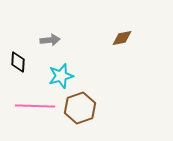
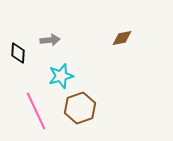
black diamond: moved 9 px up
pink line: moved 1 px right, 5 px down; rotated 63 degrees clockwise
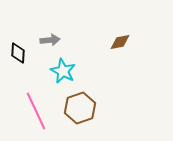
brown diamond: moved 2 px left, 4 px down
cyan star: moved 2 px right, 5 px up; rotated 30 degrees counterclockwise
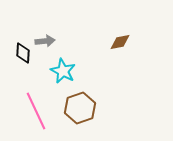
gray arrow: moved 5 px left, 1 px down
black diamond: moved 5 px right
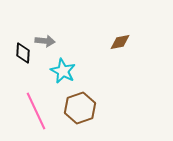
gray arrow: rotated 12 degrees clockwise
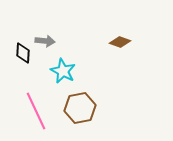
brown diamond: rotated 30 degrees clockwise
brown hexagon: rotated 8 degrees clockwise
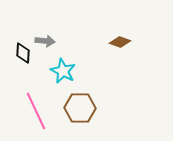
brown hexagon: rotated 12 degrees clockwise
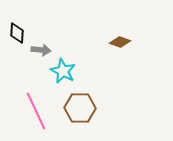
gray arrow: moved 4 px left, 9 px down
black diamond: moved 6 px left, 20 px up
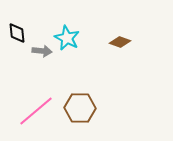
black diamond: rotated 10 degrees counterclockwise
gray arrow: moved 1 px right, 1 px down
cyan star: moved 4 px right, 33 px up
pink line: rotated 75 degrees clockwise
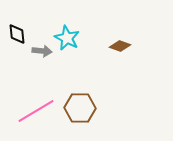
black diamond: moved 1 px down
brown diamond: moved 4 px down
pink line: rotated 9 degrees clockwise
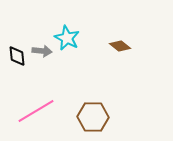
black diamond: moved 22 px down
brown diamond: rotated 20 degrees clockwise
brown hexagon: moved 13 px right, 9 px down
